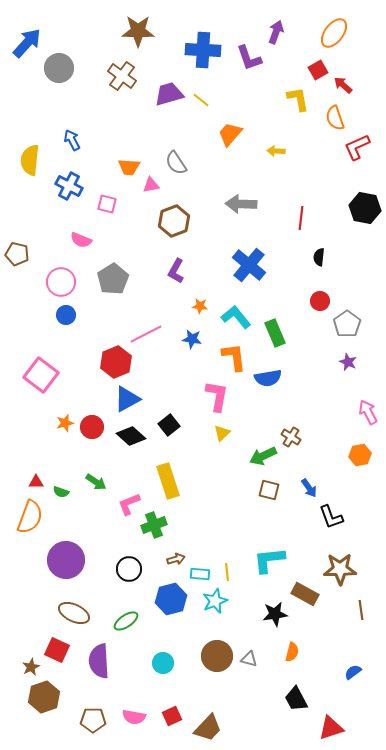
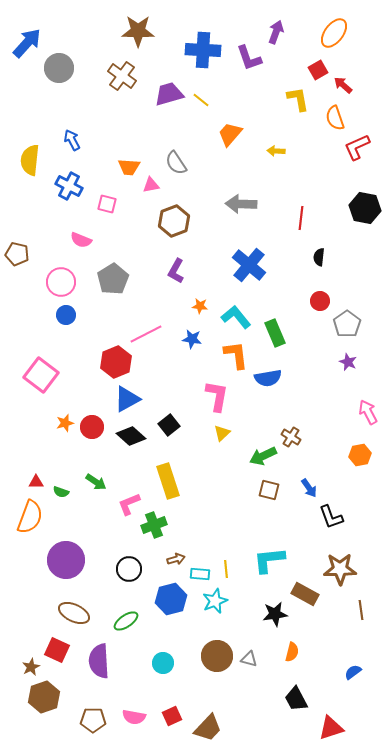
orange L-shape at (234, 357): moved 2 px right, 2 px up
yellow line at (227, 572): moved 1 px left, 3 px up
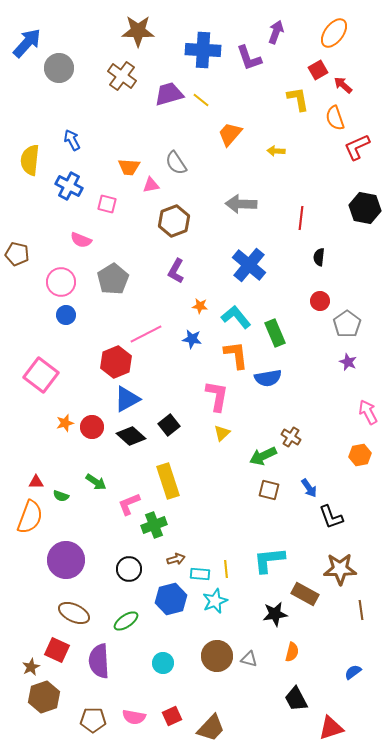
green semicircle at (61, 492): moved 4 px down
brown trapezoid at (208, 728): moved 3 px right
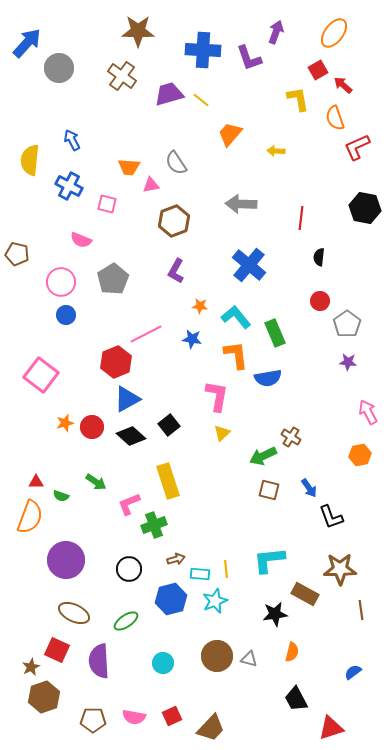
purple star at (348, 362): rotated 18 degrees counterclockwise
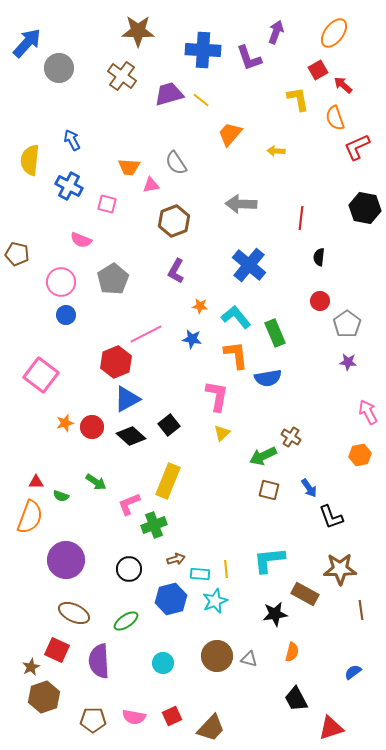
yellow rectangle at (168, 481): rotated 40 degrees clockwise
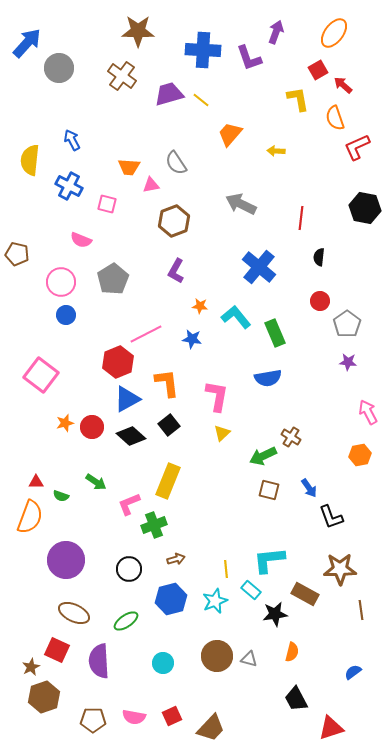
gray arrow at (241, 204): rotated 24 degrees clockwise
blue cross at (249, 265): moved 10 px right, 2 px down
orange L-shape at (236, 355): moved 69 px left, 28 px down
red hexagon at (116, 362): moved 2 px right
cyan rectangle at (200, 574): moved 51 px right, 16 px down; rotated 36 degrees clockwise
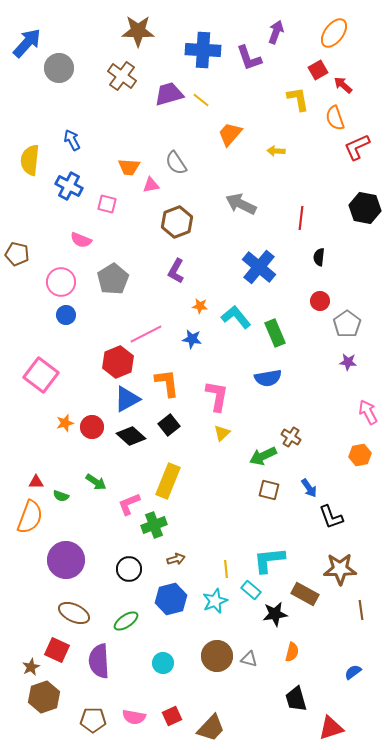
brown hexagon at (174, 221): moved 3 px right, 1 px down
black trapezoid at (296, 699): rotated 12 degrees clockwise
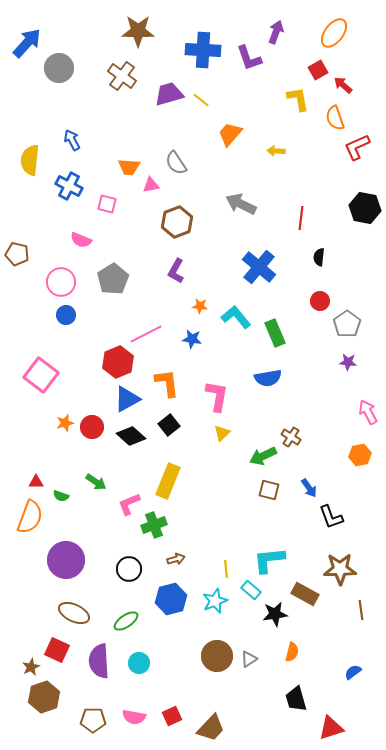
gray triangle at (249, 659): rotated 48 degrees counterclockwise
cyan circle at (163, 663): moved 24 px left
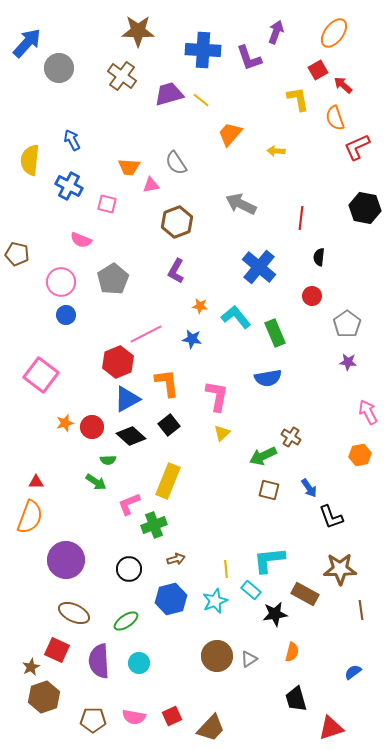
red circle at (320, 301): moved 8 px left, 5 px up
green semicircle at (61, 496): moved 47 px right, 36 px up; rotated 21 degrees counterclockwise
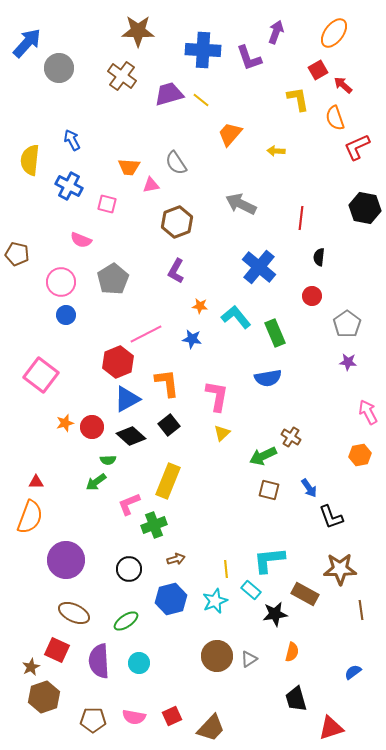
green arrow at (96, 482): rotated 110 degrees clockwise
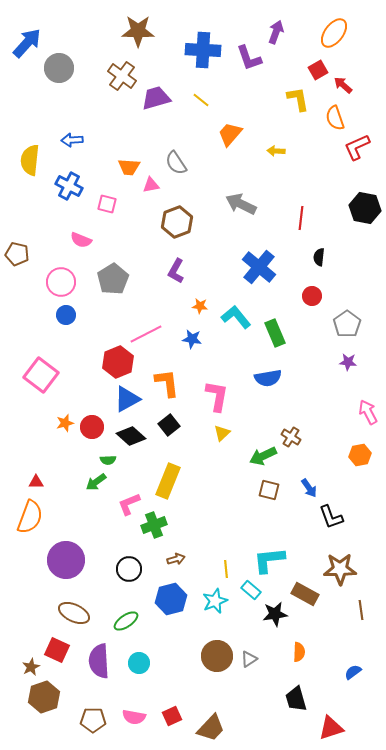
purple trapezoid at (169, 94): moved 13 px left, 4 px down
blue arrow at (72, 140): rotated 65 degrees counterclockwise
orange semicircle at (292, 652): moved 7 px right; rotated 12 degrees counterclockwise
